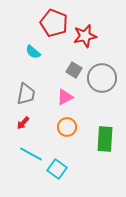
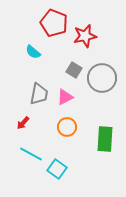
gray trapezoid: moved 13 px right
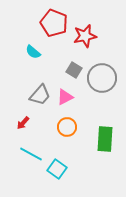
gray trapezoid: moved 1 px right, 1 px down; rotated 30 degrees clockwise
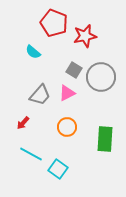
gray circle: moved 1 px left, 1 px up
pink triangle: moved 2 px right, 4 px up
cyan square: moved 1 px right
